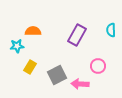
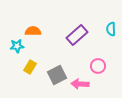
cyan semicircle: moved 1 px up
purple rectangle: rotated 20 degrees clockwise
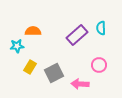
cyan semicircle: moved 10 px left, 1 px up
pink circle: moved 1 px right, 1 px up
gray square: moved 3 px left, 2 px up
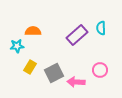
pink circle: moved 1 px right, 5 px down
pink arrow: moved 4 px left, 2 px up
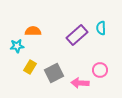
pink arrow: moved 4 px right, 1 px down
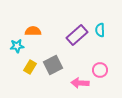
cyan semicircle: moved 1 px left, 2 px down
gray square: moved 1 px left, 8 px up
